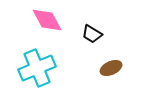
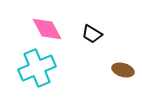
pink diamond: moved 9 px down
brown ellipse: moved 12 px right, 2 px down; rotated 40 degrees clockwise
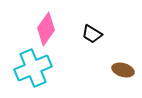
pink diamond: moved 1 px left; rotated 64 degrees clockwise
cyan cross: moved 4 px left
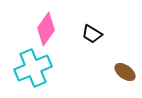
brown ellipse: moved 2 px right, 2 px down; rotated 20 degrees clockwise
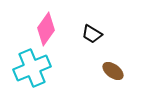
cyan cross: moved 1 px left
brown ellipse: moved 12 px left, 1 px up
